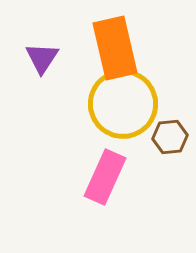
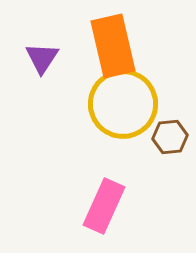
orange rectangle: moved 2 px left, 2 px up
pink rectangle: moved 1 px left, 29 px down
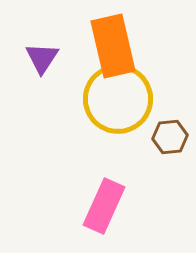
yellow circle: moved 5 px left, 5 px up
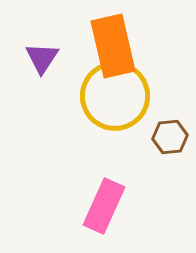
yellow circle: moved 3 px left, 3 px up
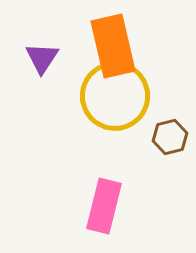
brown hexagon: rotated 8 degrees counterclockwise
pink rectangle: rotated 10 degrees counterclockwise
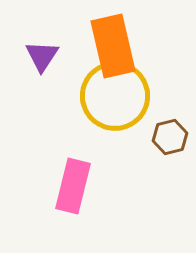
purple triangle: moved 2 px up
pink rectangle: moved 31 px left, 20 px up
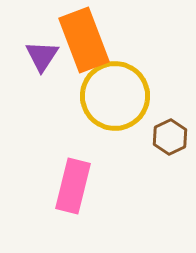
orange rectangle: moved 29 px left, 6 px up; rotated 8 degrees counterclockwise
brown hexagon: rotated 12 degrees counterclockwise
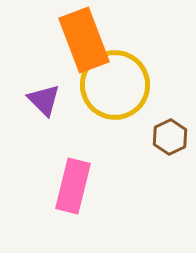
purple triangle: moved 2 px right, 44 px down; rotated 18 degrees counterclockwise
yellow circle: moved 11 px up
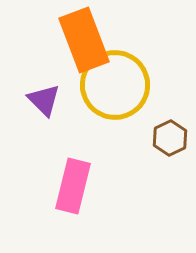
brown hexagon: moved 1 px down
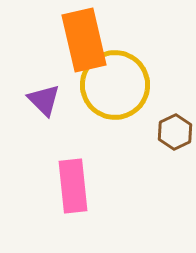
orange rectangle: rotated 8 degrees clockwise
brown hexagon: moved 5 px right, 6 px up
pink rectangle: rotated 20 degrees counterclockwise
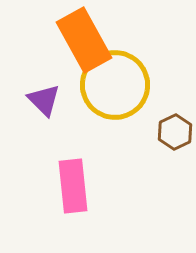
orange rectangle: rotated 16 degrees counterclockwise
